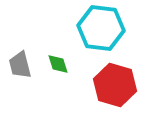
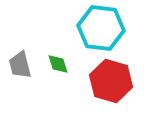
red hexagon: moved 4 px left, 4 px up
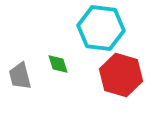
gray trapezoid: moved 11 px down
red hexagon: moved 10 px right, 6 px up
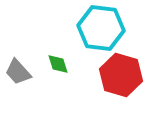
gray trapezoid: moved 2 px left, 4 px up; rotated 28 degrees counterclockwise
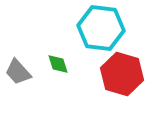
red hexagon: moved 1 px right, 1 px up
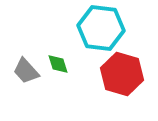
gray trapezoid: moved 8 px right, 1 px up
